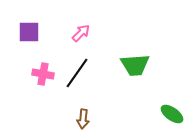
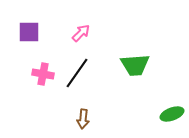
green ellipse: rotated 55 degrees counterclockwise
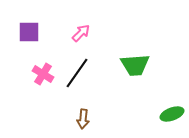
pink cross: rotated 20 degrees clockwise
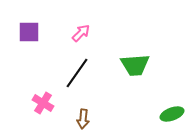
pink cross: moved 29 px down
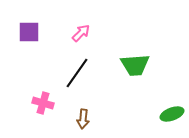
pink cross: rotated 15 degrees counterclockwise
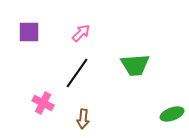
pink cross: rotated 10 degrees clockwise
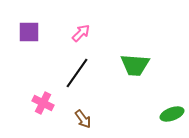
green trapezoid: rotated 8 degrees clockwise
brown arrow: rotated 42 degrees counterclockwise
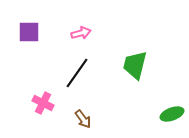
pink arrow: rotated 30 degrees clockwise
green trapezoid: rotated 100 degrees clockwise
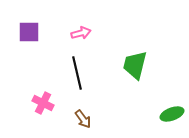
black line: rotated 48 degrees counterclockwise
